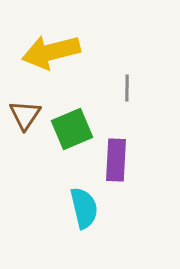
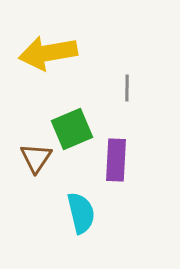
yellow arrow: moved 3 px left, 1 px down; rotated 4 degrees clockwise
brown triangle: moved 11 px right, 43 px down
cyan semicircle: moved 3 px left, 5 px down
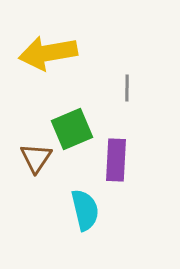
cyan semicircle: moved 4 px right, 3 px up
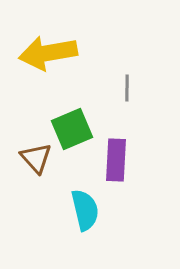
brown triangle: rotated 16 degrees counterclockwise
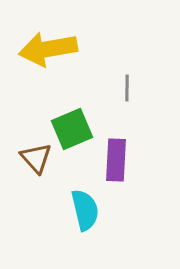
yellow arrow: moved 4 px up
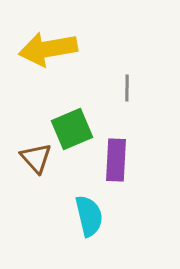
cyan semicircle: moved 4 px right, 6 px down
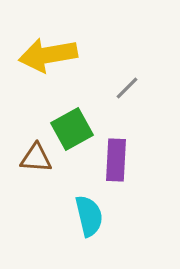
yellow arrow: moved 6 px down
gray line: rotated 44 degrees clockwise
green square: rotated 6 degrees counterclockwise
brown triangle: rotated 44 degrees counterclockwise
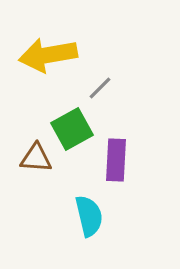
gray line: moved 27 px left
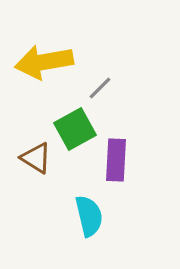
yellow arrow: moved 4 px left, 7 px down
green square: moved 3 px right
brown triangle: rotated 28 degrees clockwise
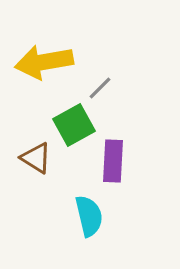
green square: moved 1 px left, 4 px up
purple rectangle: moved 3 px left, 1 px down
